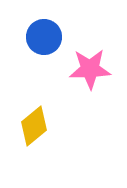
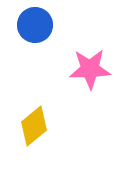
blue circle: moved 9 px left, 12 px up
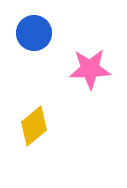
blue circle: moved 1 px left, 8 px down
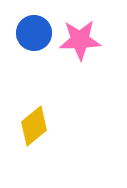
pink star: moved 10 px left, 29 px up
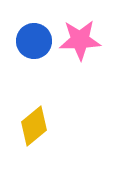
blue circle: moved 8 px down
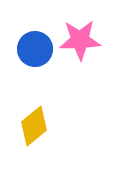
blue circle: moved 1 px right, 8 px down
